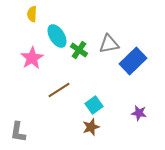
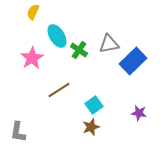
yellow semicircle: moved 1 px right, 2 px up; rotated 21 degrees clockwise
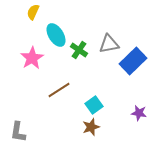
cyan ellipse: moved 1 px left, 1 px up
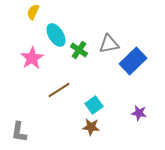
brown star: rotated 24 degrees clockwise
gray L-shape: moved 1 px right
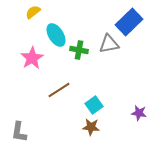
yellow semicircle: rotated 28 degrees clockwise
green cross: rotated 24 degrees counterclockwise
blue rectangle: moved 4 px left, 39 px up
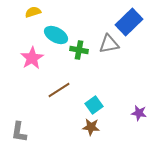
yellow semicircle: rotated 21 degrees clockwise
cyan ellipse: rotated 30 degrees counterclockwise
